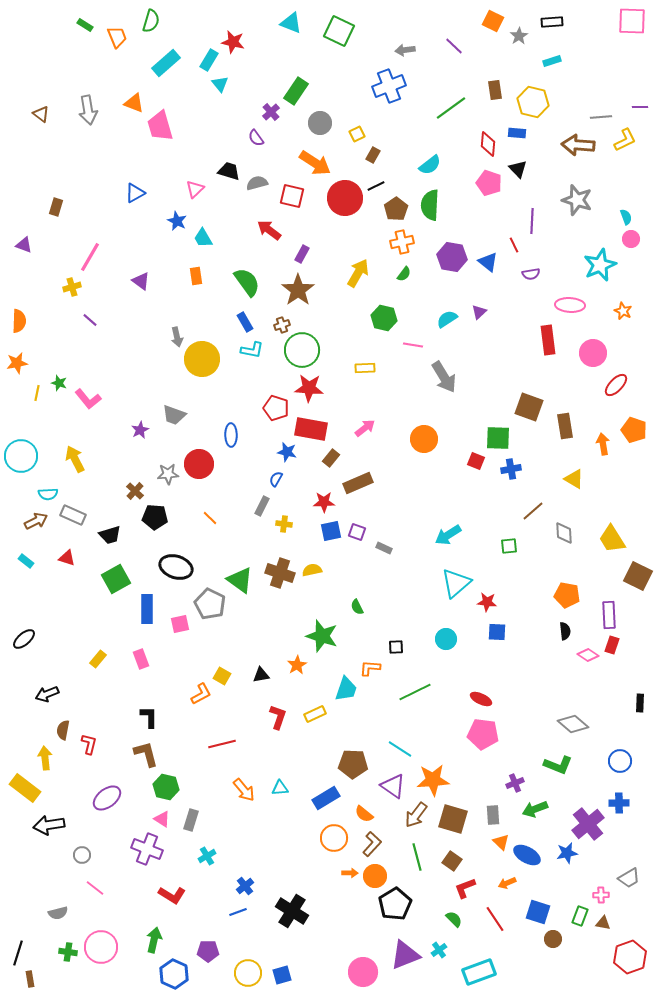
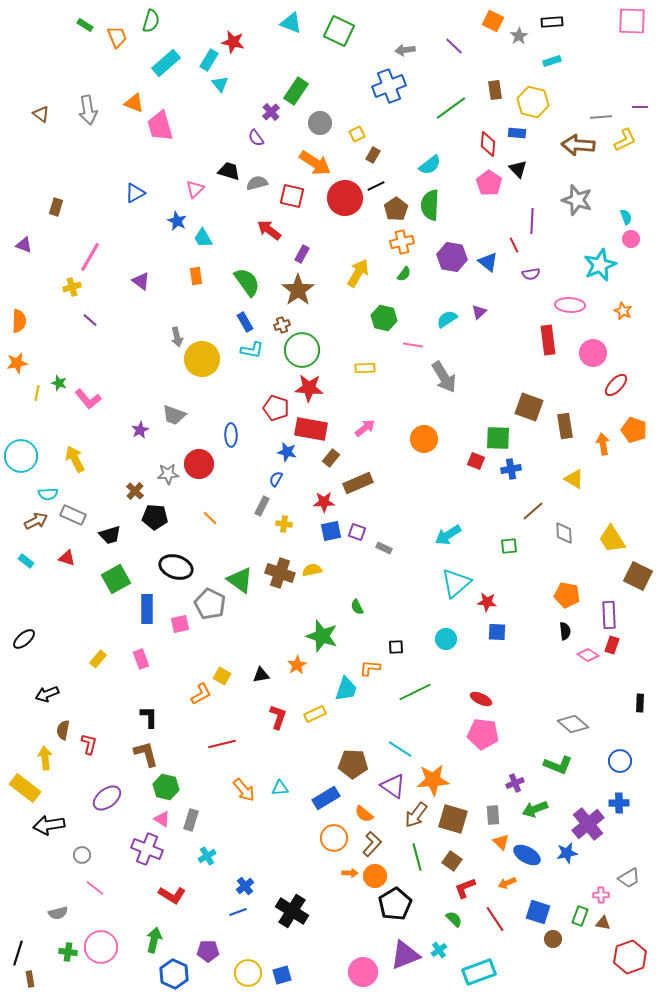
pink pentagon at (489, 183): rotated 15 degrees clockwise
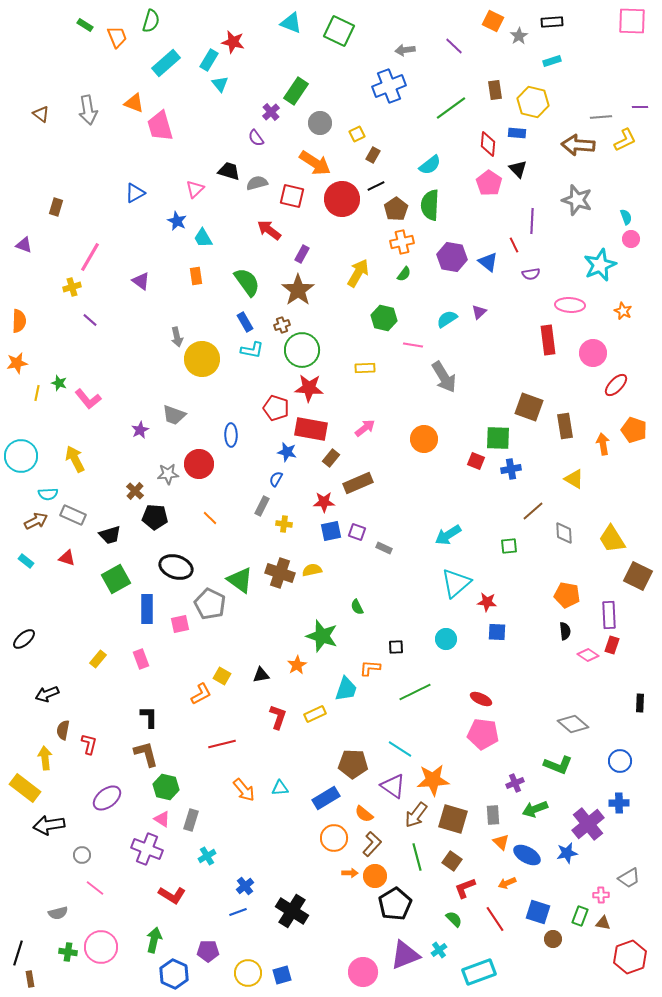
red circle at (345, 198): moved 3 px left, 1 px down
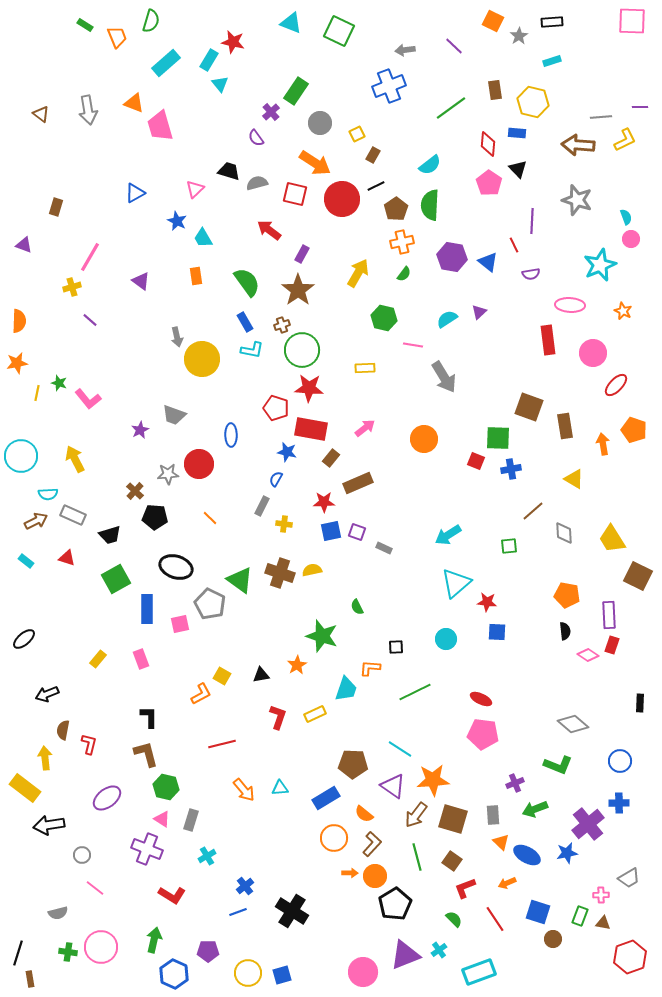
red square at (292, 196): moved 3 px right, 2 px up
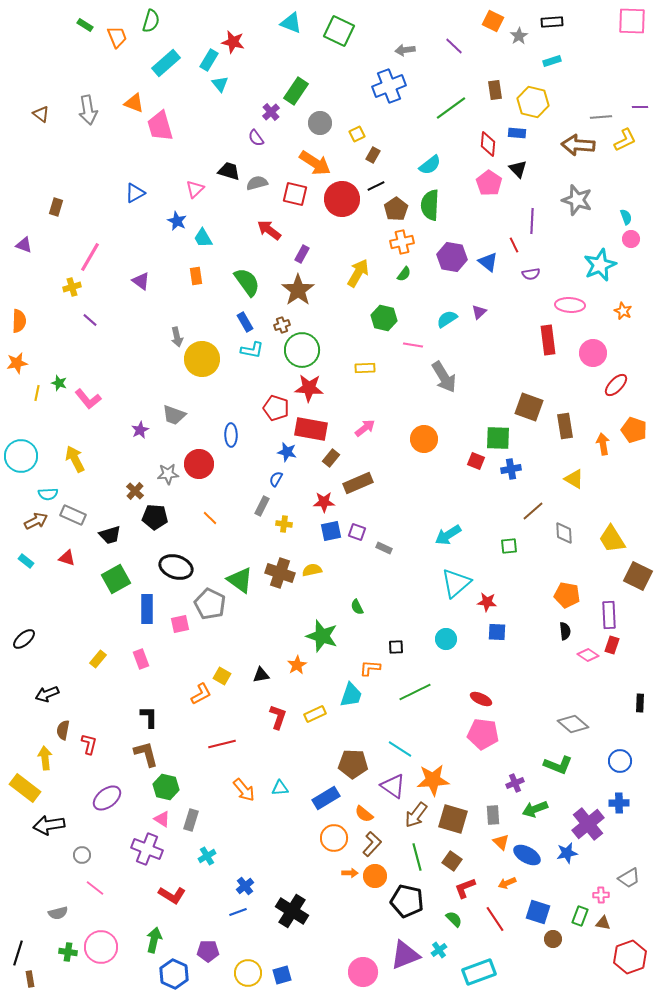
cyan trapezoid at (346, 689): moved 5 px right, 6 px down
black pentagon at (395, 904): moved 12 px right, 3 px up; rotated 28 degrees counterclockwise
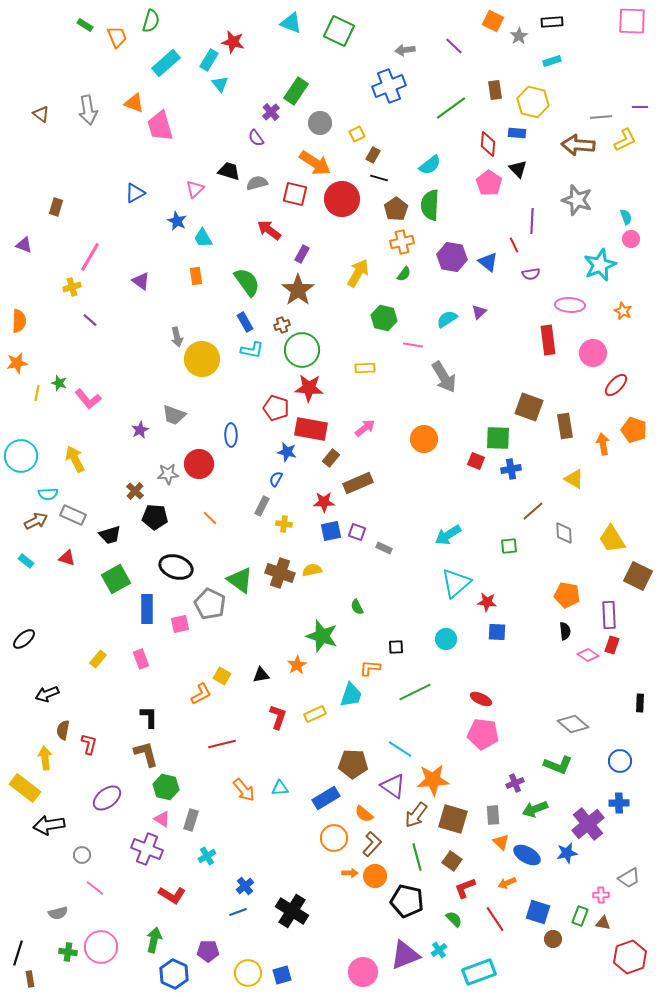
black line at (376, 186): moved 3 px right, 8 px up; rotated 42 degrees clockwise
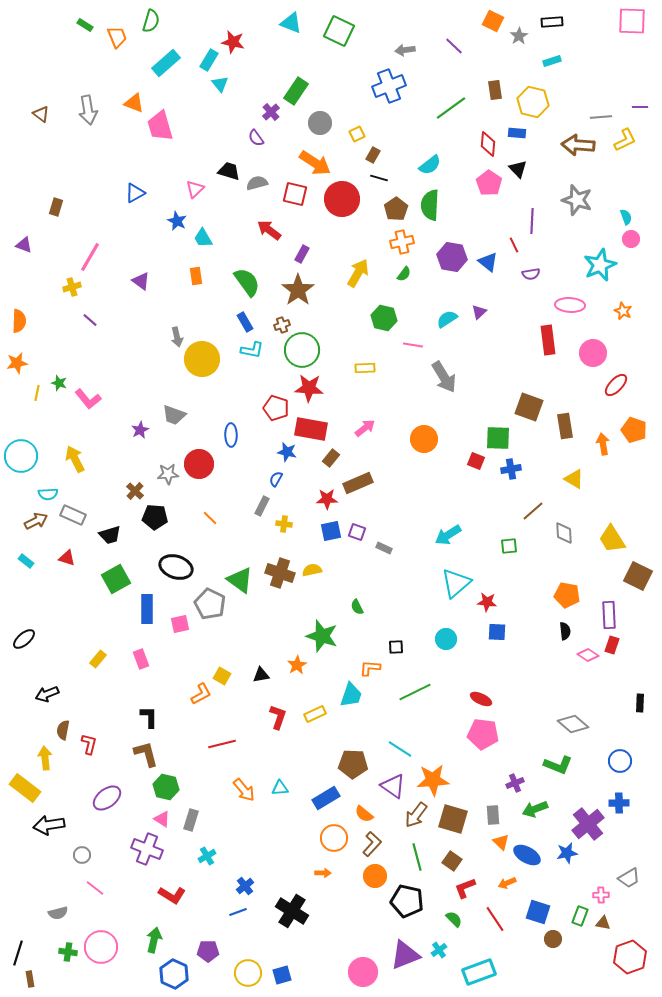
red star at (324, 502): moved 3 px right, 3 px up
orange arrow at (350, 873): moved 27 px left
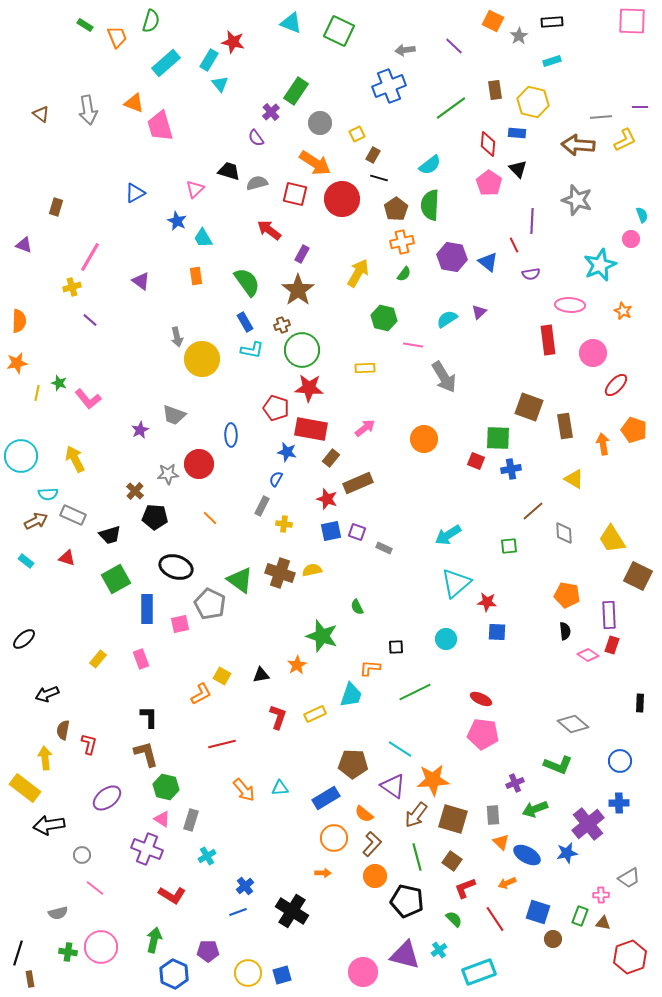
cyan semicircle at (626, 217): moved 16 px right, 2 px up
red star at (327, 499): rotated 20 degrees clockwise
purple triangle at (405, 955): rotated 36 degrees clockwise
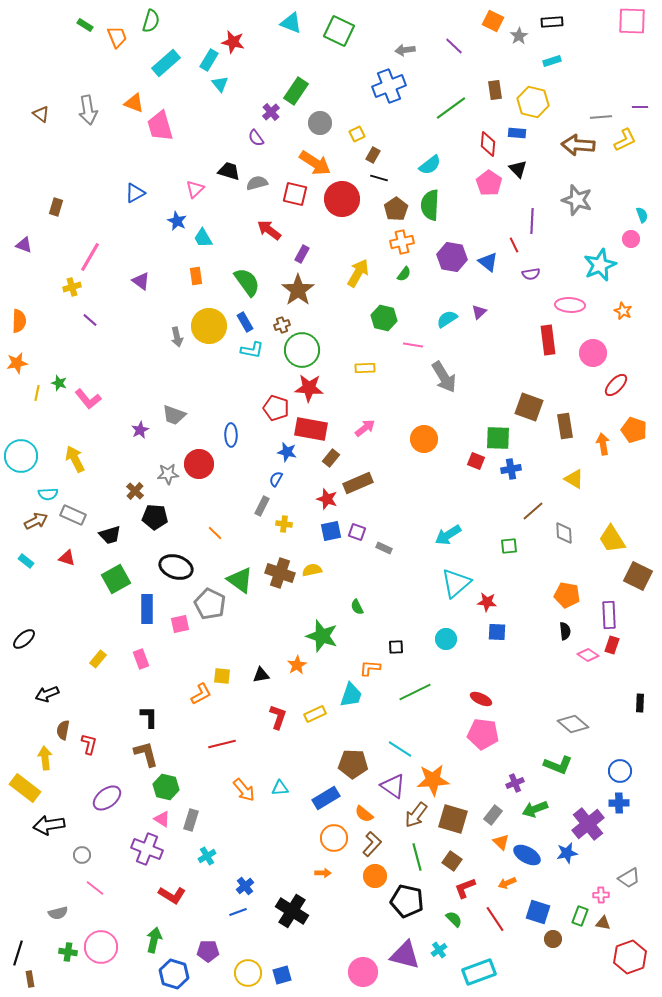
yellow circle at (202, 359): moved 7 px right, 33 px up
orange line at (210, 518): moved 5 px right, 15 px down
yellow square at (222, 676): rotated 24 degrees counterclockwise
blue circle at (620, 761): moved 10 px down
gray rectangle at (493, 815): rotated 42 degrees clockwise
blue hexagon at (174, 974): rotated 8 degrees counterclockwise
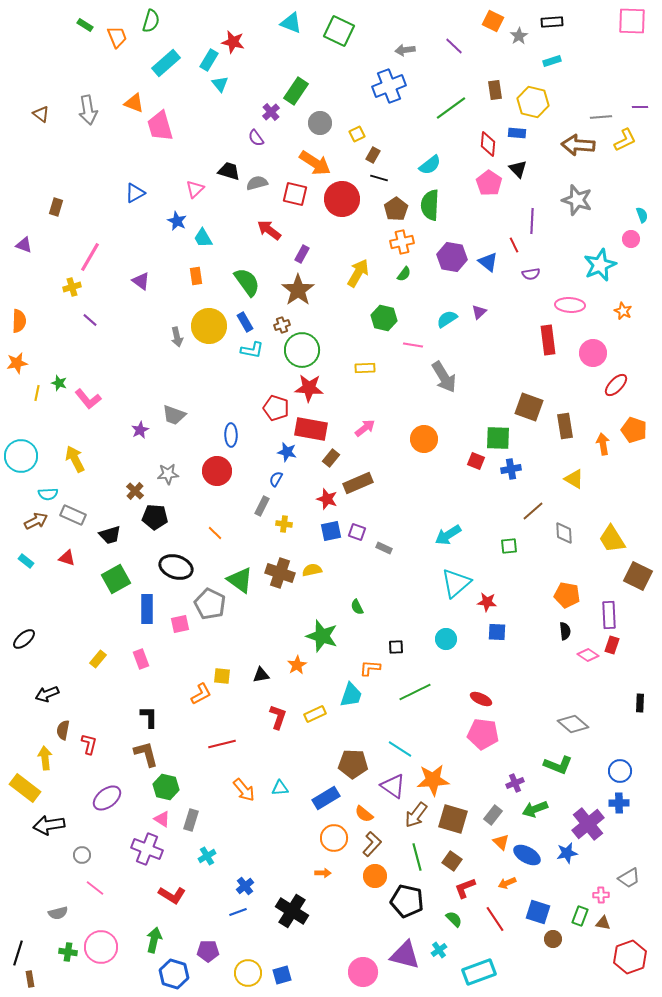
red circle at (199, 464): moved 18 px right, 7 px down
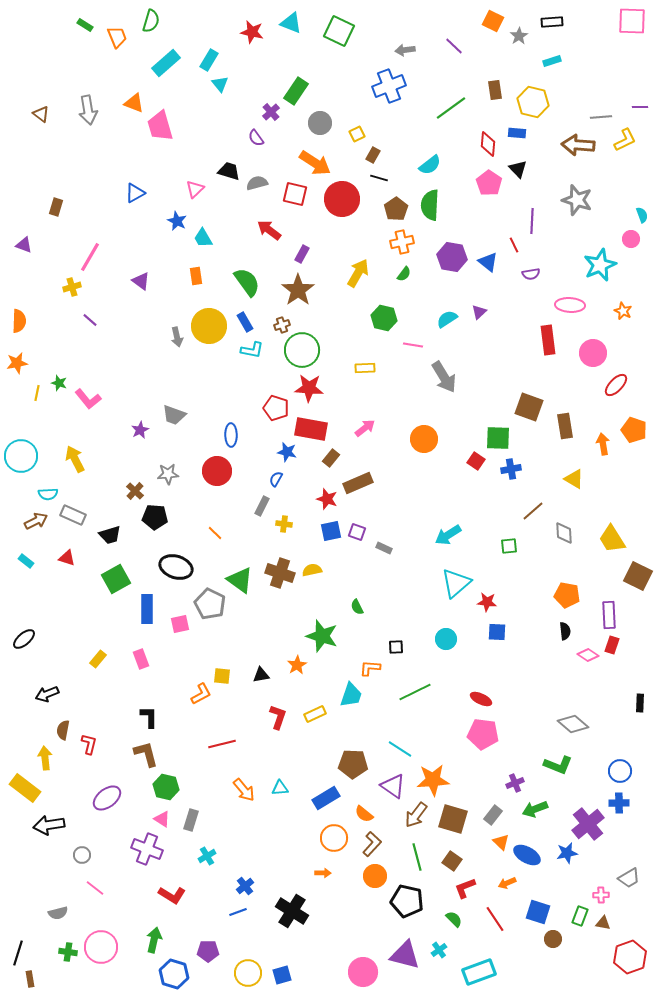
red star at (233, 42): moved 19 px right, 10 px up
red square at (476, 461): rotated 12 degrees clockwise
